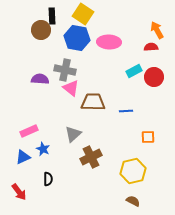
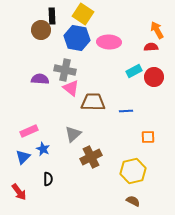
blue triangle: rotated 21 degrees counterclockwise
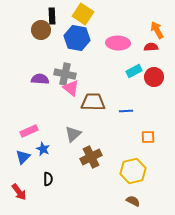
pink ellipse: moved 9 px right, 1 px down
gray cross: moved 4 px down
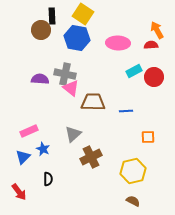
red semicircle: moved 2 px up
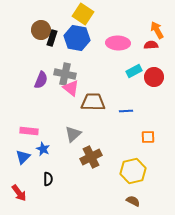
black rectangle: moved 22 px down; rotated 21 degrees clockwise
purple semicircle: moved 1 px right, 1 px down; rotated 108 degrees clockwise
pink rectangle: rotated 30 degrees clockwise
red arrow: moved 1 px down
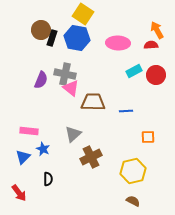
red circle: moved 2 px right, 2 px up
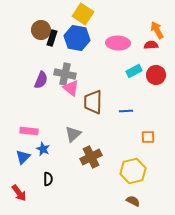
brown trapezoid: rotated 90 degrees counterclockwise
